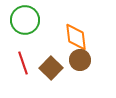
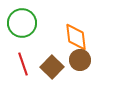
green circle: moved 3 px left, 3 px down
red line: moved 1 px down
brown square: moved 1 px right, 1 px up
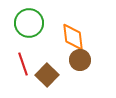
green circle: moved 7 px right
orange diamond: moved 3 px left
brown square: moved 5 px left, 8 px down
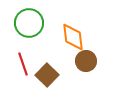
brown circle: moved 6 px right, 1 px down
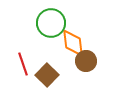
green circle: moved 22 px right
orange diamond: moved 6 px down
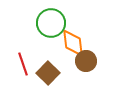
brown square: moved 1 px right, 2 px up
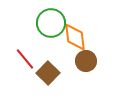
orange diamond: moved 2 px right, 6 px up
red line: moved 2 px right, 5 px up; rotated 20 degrees counterclockwise
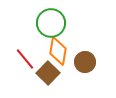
orange diamond: moved 17 px left, 14 px down; rotated 16 degrees clockwise
brown circle: moved 1 px left, 1 px down
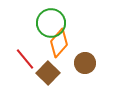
orange diamond: moved 1 px right, 8 px up; rotated 32 degrees clockwise
brown circle: moved 1 px down
